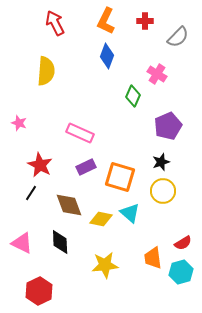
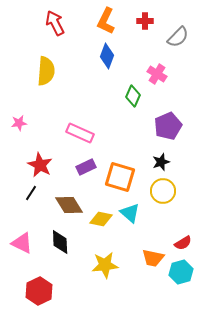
pink star: rotated 28 degrees counterclockwise
brown diamond: rotated 12 degrees counterclockwise
orange trapezoid: rotated 70 degrees counterclockwise
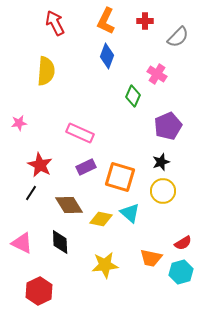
orange trapezoid: moved 2 px left
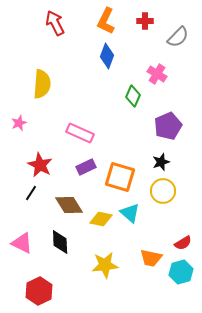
yellow semicircle: moved 4 px left, 13 px down
pink star: rotated 14 degrees counterclockwise
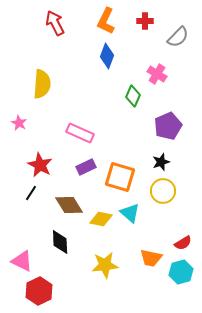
pink star: rotated 21 degrees counterclockwise
pink triangle: moved 18 px down
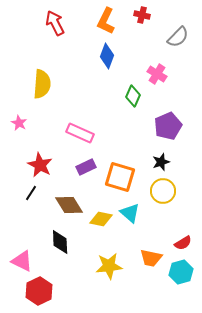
red cross: moved 3 px left, 6 px up; rotated 14 degrees clockwise
yellow star: moved 4 px right, 1 px down
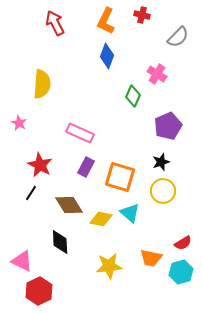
purple rectangle: rotated 36 degrees counterclockwise
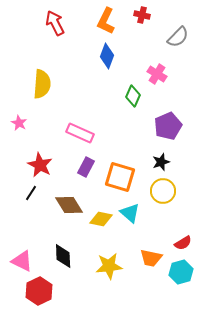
black diamond: moved 3 px right, 14 px down
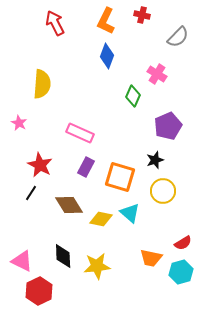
black star: moved 6 px left, 2 px up
yellow star: moved 12 px left
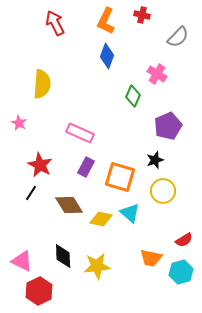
red semicircle: moved 1 px right, 3 px up
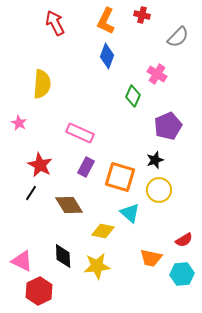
yellow circle: moved 4 px left, 1 px up
yellow diamond: moved 2 px right, 12 px down
cyan hexagon: moved 1 px right, 2 px down; rotated 10 degrees clockwise
